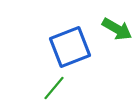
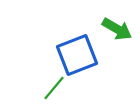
blue square: moved 7 px right, 8 px down
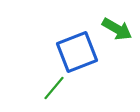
blue square: moved 3 px up
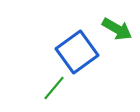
blue square: rotated 15 degrees counterclockwise
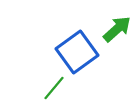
green arrow: rotated 72 degrees counterclockwise
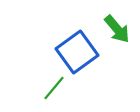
green arrow: rotated 92 degrees clockwise
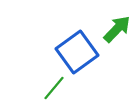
green arrow: rotated 96 degrees counterclockwise
